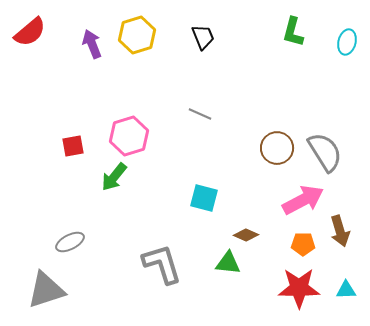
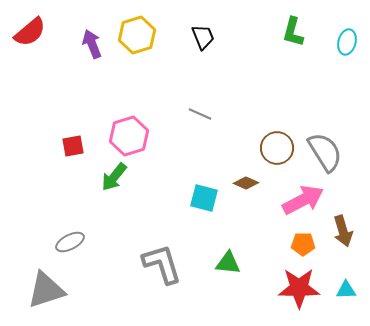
brown arrow: moved 3 px right
brown diamond: moved 52 px up
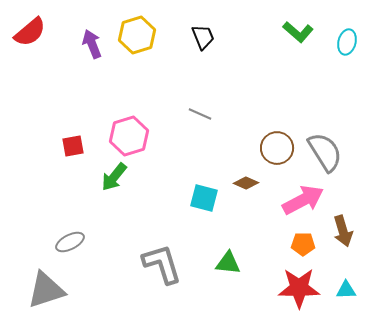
green L-shape: moved 5 px right; rotated 64 degrees counterclockwise
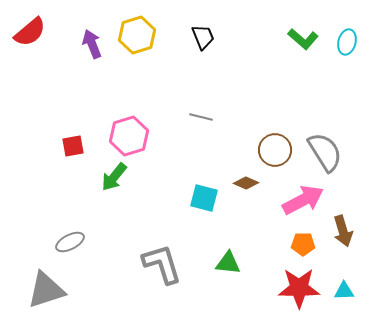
green L-shape: moved 5 px right, 7 px down
gray line: moved 1 px right, 3 px down; rotated 10 degrees counterclockwise
brown circle: moved 2 px left, 2 px down
cyan triangle: moved 2 px left, 1 px down
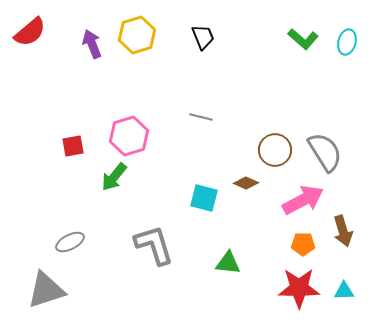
gray L-shape: moved 8 px left, 19 px up
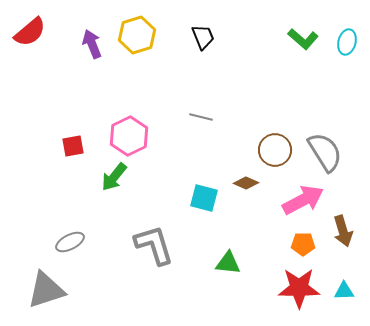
pink hexagon: rotated 9 degrees counterclockwise
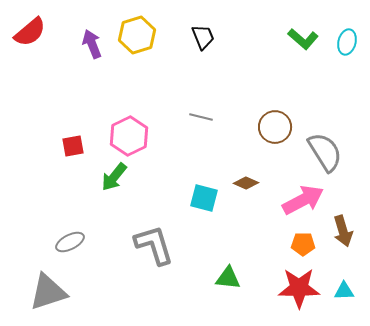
brown circle: moved 23 px up
green triangle: moved 15 px down
gray triangle: moved 2 px right, 2 px down
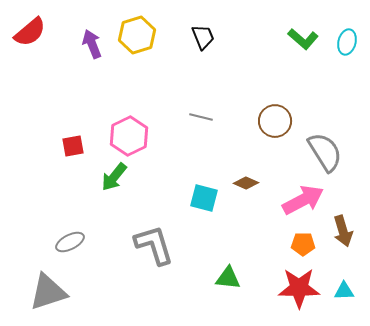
brown circle: moved 6 px up
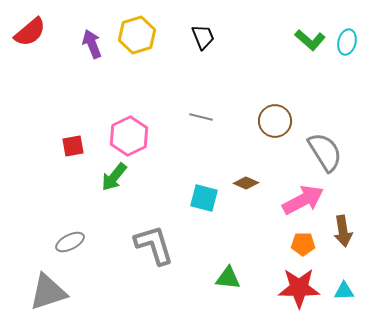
green L-shape: moved 7 px right, 1 px down
brown arrow: rotated 8 degrees clockwise
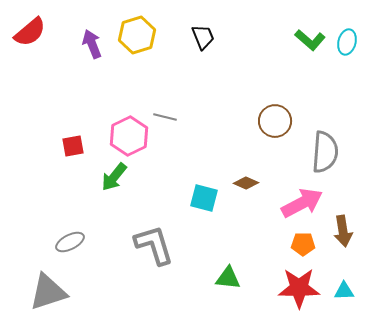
gray line: moved 36 px left
gray semicircle: rotated 36 degrees clockwise
pink arrow: moved 1 px left, 3 px down
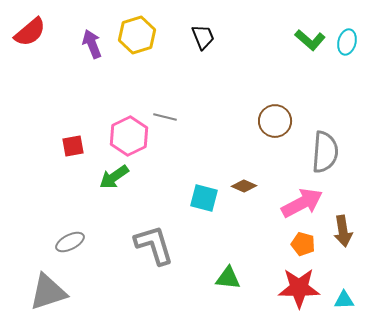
green arrow: rotated 16 degrees clockwise
brown diamond: moved 2 px left, 3 px down
orange pentagon: rotated 15 degrees clockwise
cyan triangle: moved 9 px down
